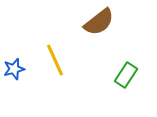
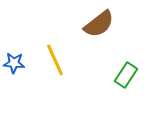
brown semicircle: moved 2 px down
blue star: moved 6 px up; rotated 20 degrees clockwise
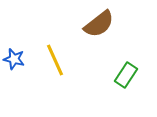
blue star: moved 4 px up; rotated 10 degrees clockwise
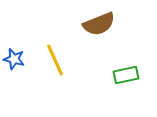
brown semicircle: rotated 16 degrees clockwise
green rectangle: rotated 45 degrees clockwise
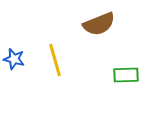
yellow line: rotated 8 degrees clockwise
green rectangle: rotated 10 degrees clockwise
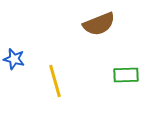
yellow line: moved 21 px down
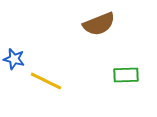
yellow line: moved 9 px left; rotated 48 degrees counterclockwise
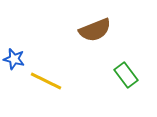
brown semicircle: moved 4 px left, 6 px down
green rectangle: rotated 55 degrees clockwise
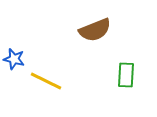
green rectangle: rotated 40 degrees clockwise
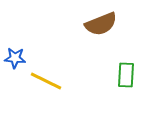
brown semicircle: moved 6 px right, 6 px up
blue star: moved 1 px right, 1 px up; rotated 10 degrees counterclockwise
